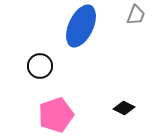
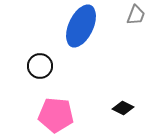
black diamond: moved 1 px left
pink pentagon: rotated 24 degrees clockwise
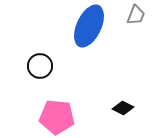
blue ellipse: moved 8 px right
pink pentagon: moved 1 px right, 2 px down
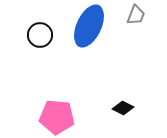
black circle: moved 31 px up
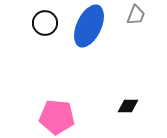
black circle: moved 5 px right, 12 px up
black diamond: moved 5 px right, 2 px up; rotated 25 degrees counterclockwise
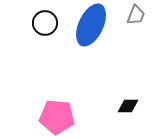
blue ellipse: moved 2 px right, 1 px up
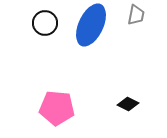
gray trapezoid: rotated 10 degrees counterclockwise
black diamond: moved 2 px up; rotated 25 degrees clockwise
pink pentagon: moved 9 px up
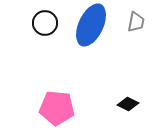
gray trapezoid: moved 7 px down
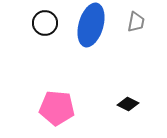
blue ellipse: rotated 9 degrees counterclockwise
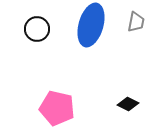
black circle: moved 8 px left, 6 px down
pink pentagon: rotated 8 degrees clockwise
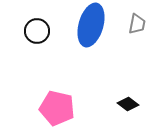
gray trapezoid: moved 1 px right, 2 px down
black circle: moved 2 px down
black diamond: rotated 10 degrees clockwise
